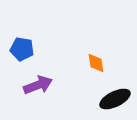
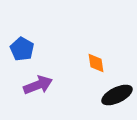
blue pentagon: rotated 20 degrees clockwise
black ellipse: moved 2 px right, 4 px up
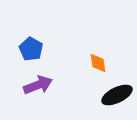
blue pentagon: moved 9 px right
orange diamond: moved 2 px right
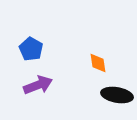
black ellipse: rotated 36 degrees clockwise
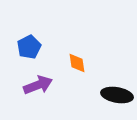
blue pentagon: moved 2 px left, 2 px up; rotated 15 degrees clockwise
orange diamond: moved 21 px left
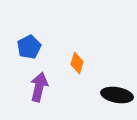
orange diamond: rotated 25 degrees clockwise
purple arrow: moved 1 px right, 2 px down; rotated 56 degrees counterclockwise
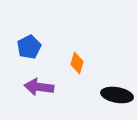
purple arrow: rotated 96 degrees counterclockwise
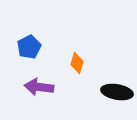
black ellipse: moved 3 px up
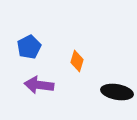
orange diamond: moved 2 px up
purple arrow: moved 2 px up
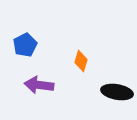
blue pentagon: moved 4 px left, 2 px up
orange diamond: moved 4 px right
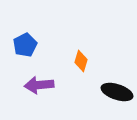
purple arrow: rotated 12 degrees counterclockwise
black ellipse: rotated 8 degrees clockwise
